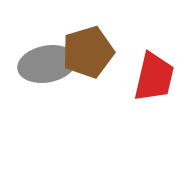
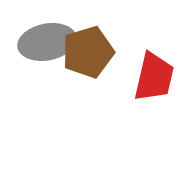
gray ellipse: moved 22 px up
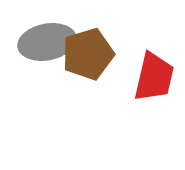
brown pentagon: moved 2 px down
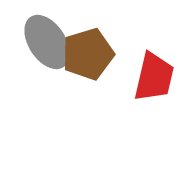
gray ellipse: rotated 68 degrees clockwise
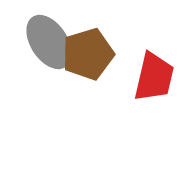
gray ellipse: moved 2 px right
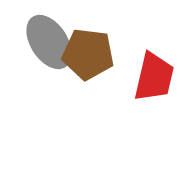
brown pentagon: rotated 24 degrees clockwise
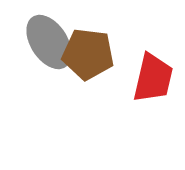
red trapezoid: moved 1 px left, 1 px down
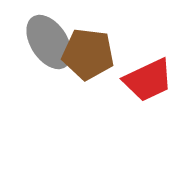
red trapezoid: moved 5 px left, 2 px down; rotated 52 degrees clockwise
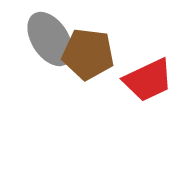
gray ellipse: moved 1 px right, 3 px up
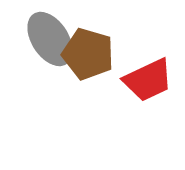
brown pentagon: rotated 9 degrees clockwise
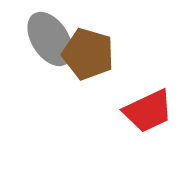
red trapezoid: moved 31 px down
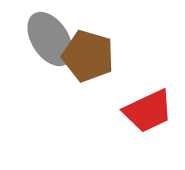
brown pentagon: moved 2 px down
